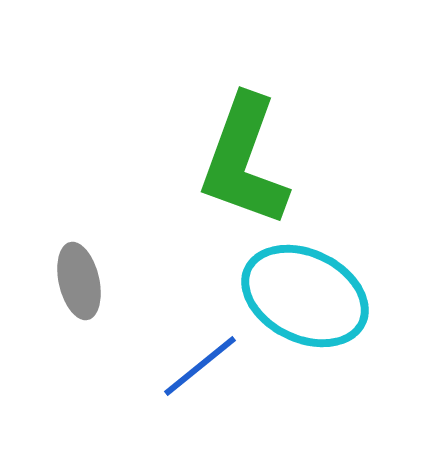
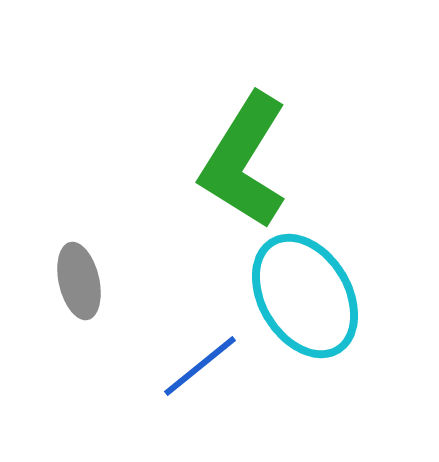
green L-shape: rotated 12 degrees clockwise
cyan ellipse: rotated 33 degrees clockwise
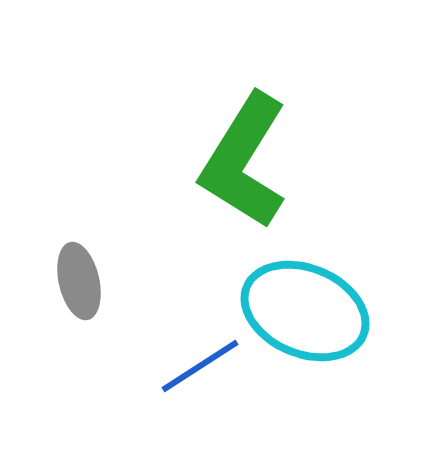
cyan ellipse: moved 15 px down; rotated 36 degrees counterclockwise
blue line: rotated 6 degrees clockwise
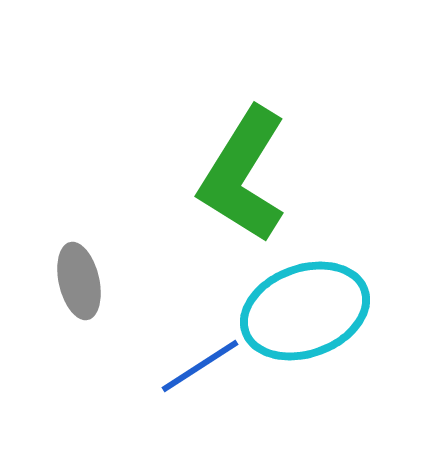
green L-shape: moved 1 px left, 14 px down
cyan ellipse: rotated 43 degrees counterclockwise
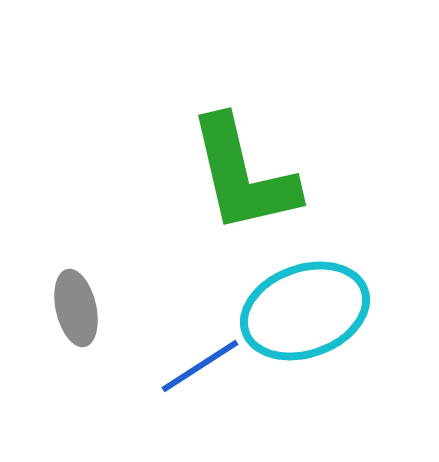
green L-shape: rotated 45 degrees counterclockwise
gray ellipse: moved 3 px left, 27 px down
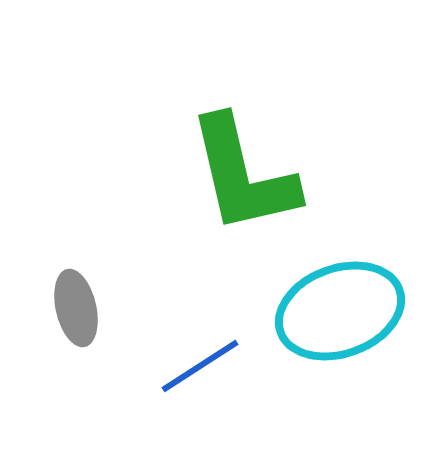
cyan ellipse: moved 35 px right
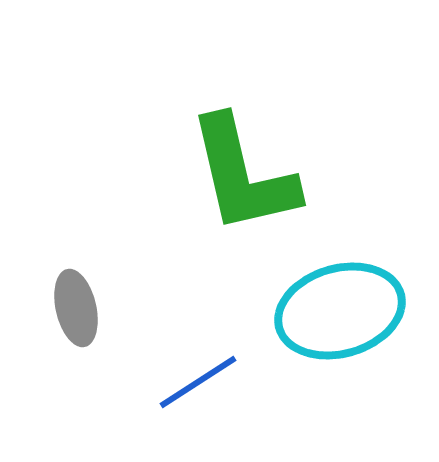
cyan ellipse: rotated 4 degrees clockwise
blue line: moved 2 px left, 16 px down
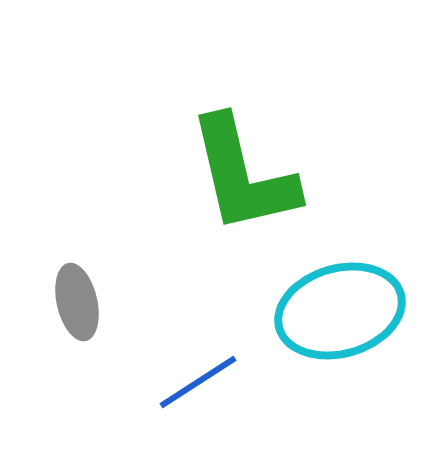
gray ellipse: moved 1 px right, 6 px up
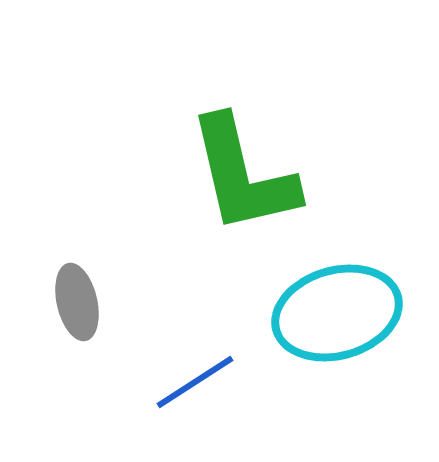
cyan ellipse: moved 3 px left, 2 px down
blue line: moved 3 px left
